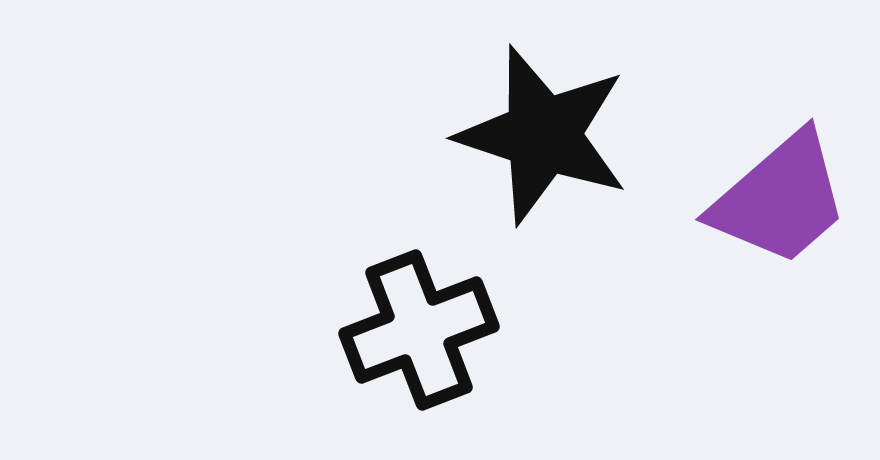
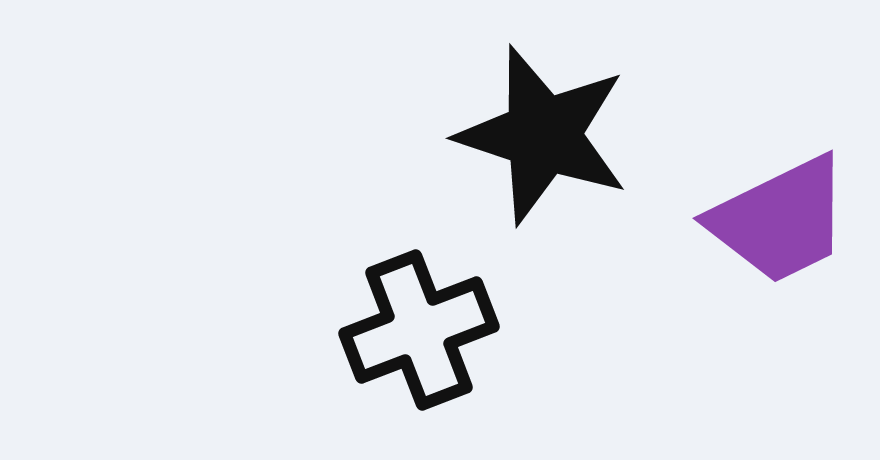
purple trapezoid: moved 21 px down; rotated 15 degrees clockwise
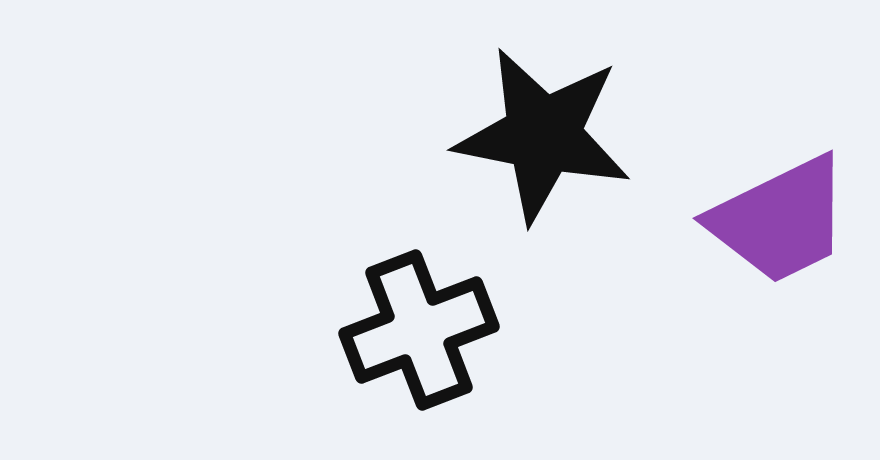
black star: rotated 7 degrees counterclockwise
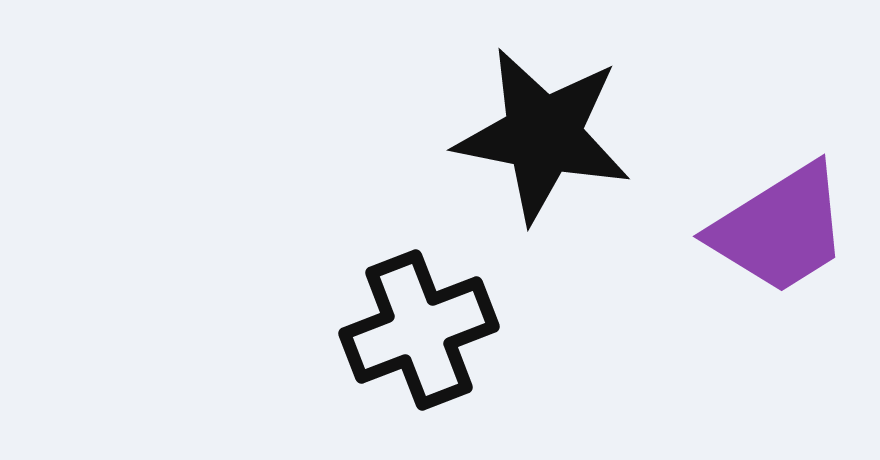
purple trapezoid: moved 9 px down; rotated 6 degrees counterclockwise
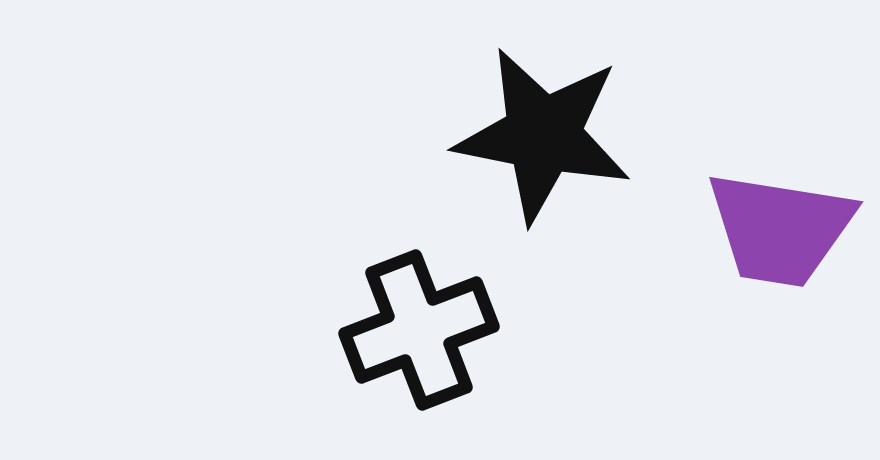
purple trapezoid: rotated 41 degrees clockwise
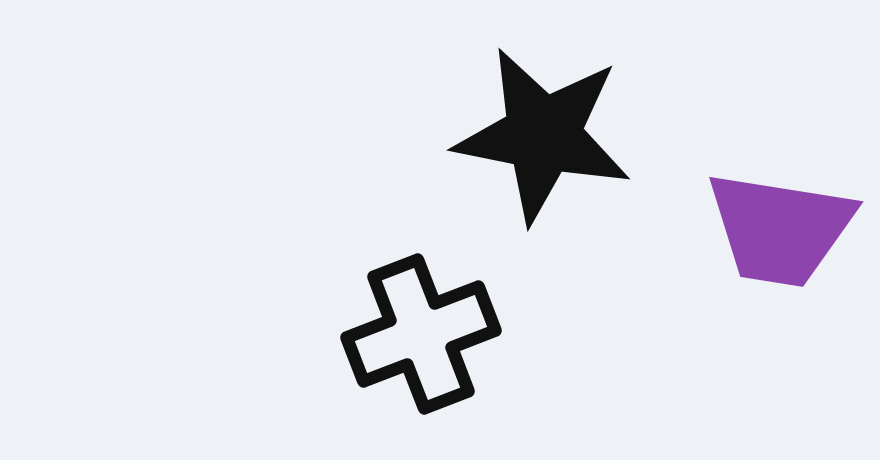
black cross: moved 2 px right, 4 px down
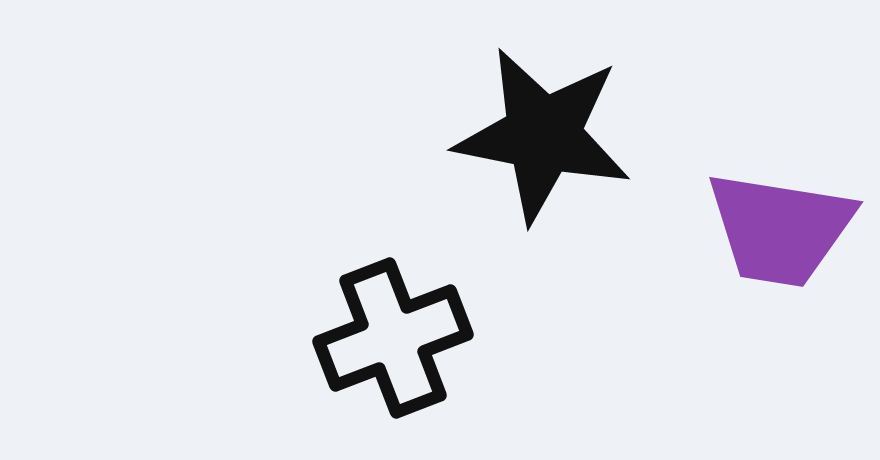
black cross: moved 28 px left, 4 px down
